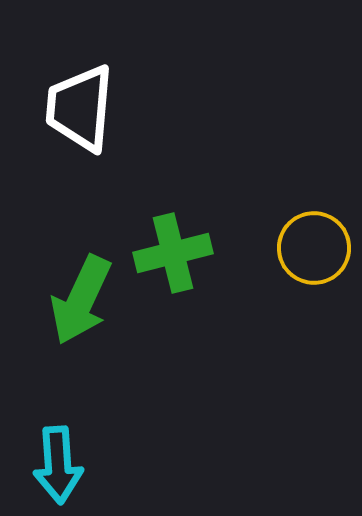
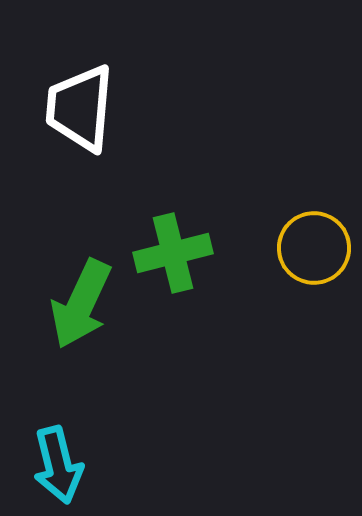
green arrow: moved 4 px down
cyan arrow: rotated 10 degrees counterclockwise
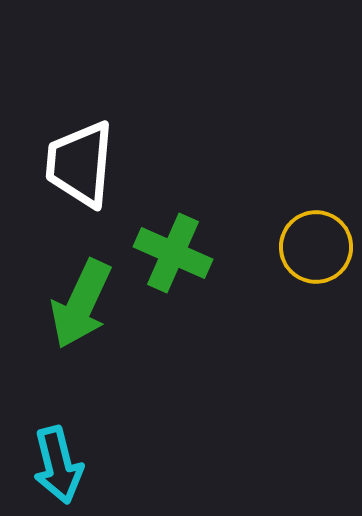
white trapezoid: moved 56 px down
yellow circle: moved 2 px right, 1 px up
green cross: rotated 38 degrees clockwise
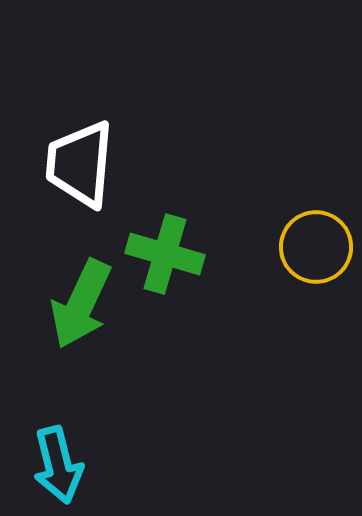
green cross: moved 8 px left, 1 px down; rotated 8 degrees counterclockwise
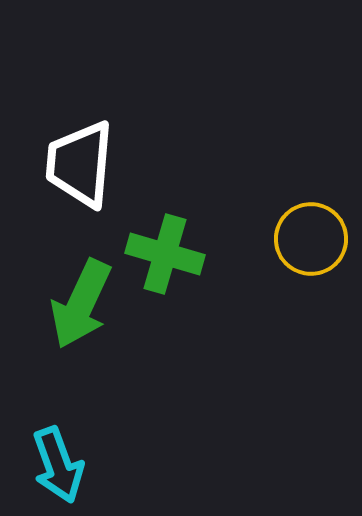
yellow circle: moved 5 px left, 8 px up
cyan arrow: rotated 6 degrees counterclockwise
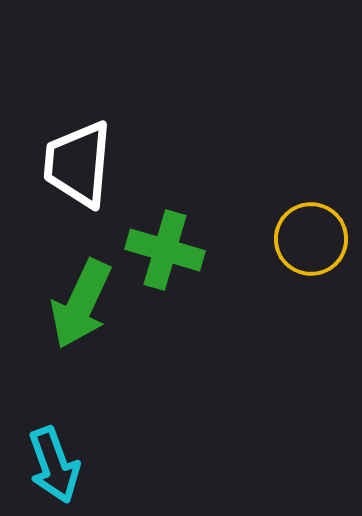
white trapezoid: moved 2 px left
green cross: moved 4 px up
cyan arrow: moved 4 px left
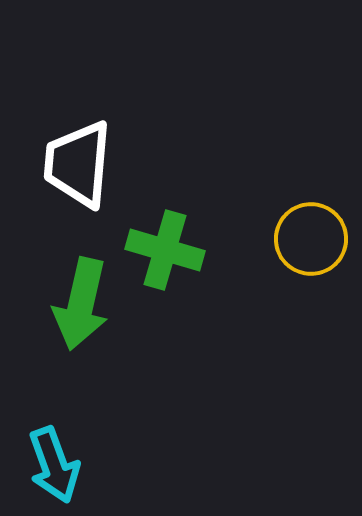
green arrow: rotated 12 degrees counterclockwise
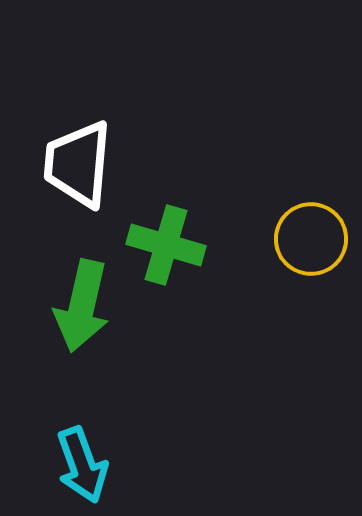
green cross: moved 1 px right, 5 px up
green arrow: moved 1 px right, 2 px down
cyan arrow: moved 28 px right
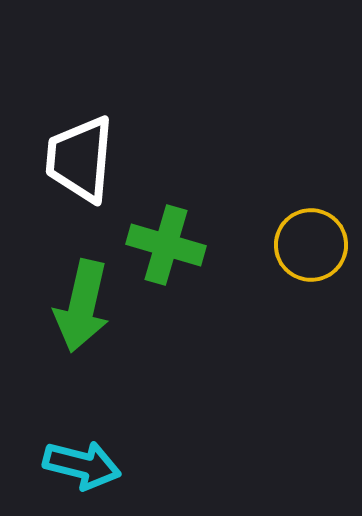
white trapezoid: moved 2 px right, 5 px up
yellow circle: moved 6 px down
cyan arrow: rotated 56 degrees counterclockwise
